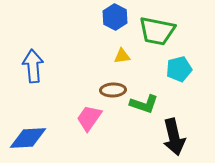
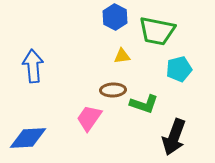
black arrow: rotated 33 degrees clockwise
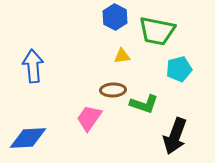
black arrow: moved 1 px right, 1 px up
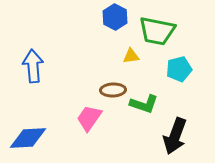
yellow triangle: moved 9 px right
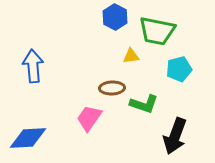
brown ellipse: moved 1 px left, 2 px up
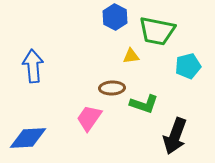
cyan pentagon: moved 9 px right, 3 px up
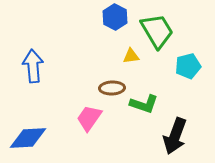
green trapezoid: rotated 132 degrees counterclockwise
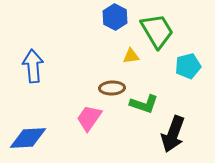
black arrow: moved 2 px left, 2 px up
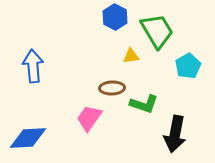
cyan pentagon: rotated 15 degrees counterclockwise
black arrow: moved 2 px right; rotated 9 degrees counterclockwise
